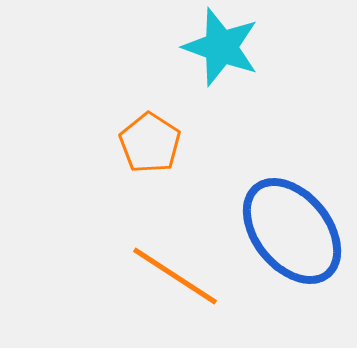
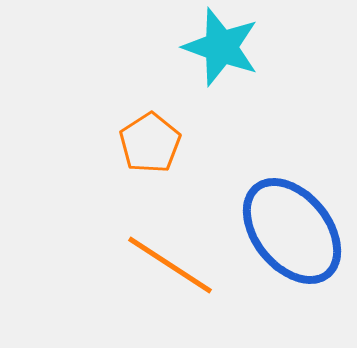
orange pentagon: rotated 6 degrees clockwise
orange line: moved 5 px left, 11 px up
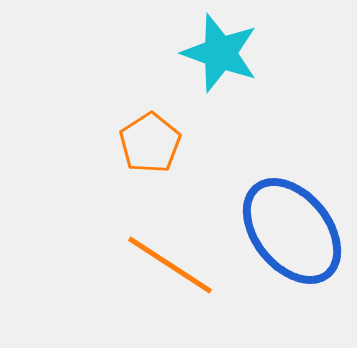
cyan star: moved 1 px left, 6 px down
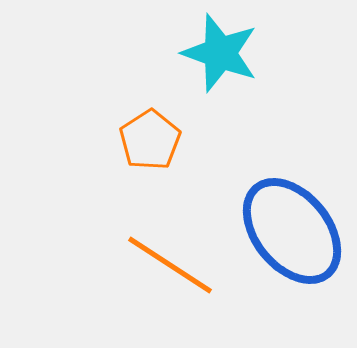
orange pentagon: moved 3 px up
